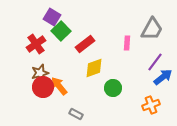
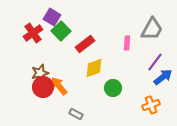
red cross: moved 3 px left, 11 px up
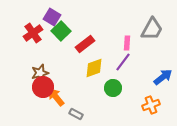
purple line: moved 32 px left
orange arrow: moved 3 px left, 11 px down
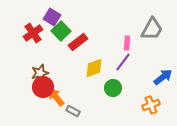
red rectangle: moved 7 px left, 2 px up
gray rectangle: moved 3 px left, 3 px up
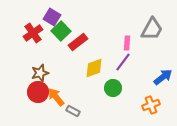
red circle: moved 5 px left, 5 px down
